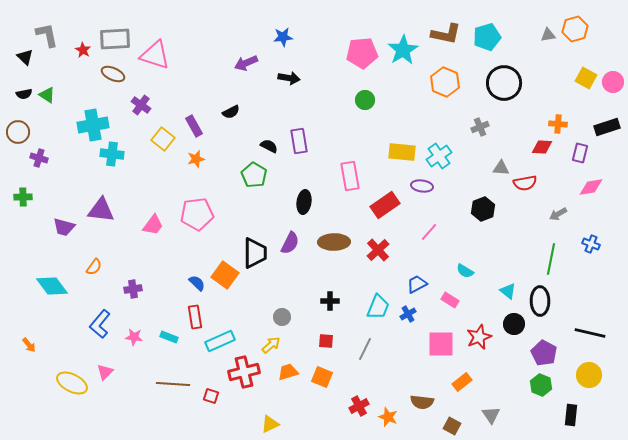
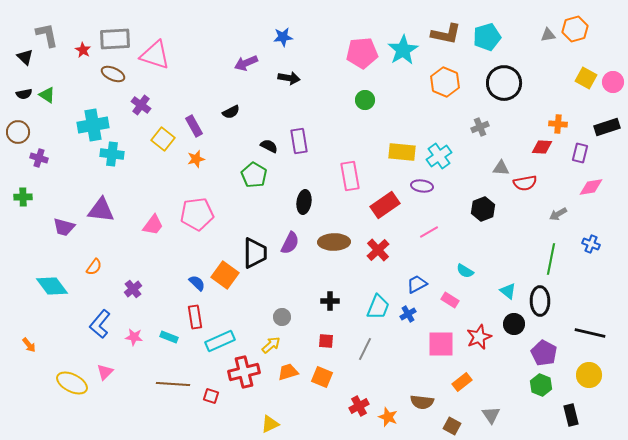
pink line at (429, 232): rotated 18 degrees clockwise
purple cross at (133, 289): rotated 30 degrees counterclockwise
black rectangle at (571, 415): rotated 20 degrees counterclockwise
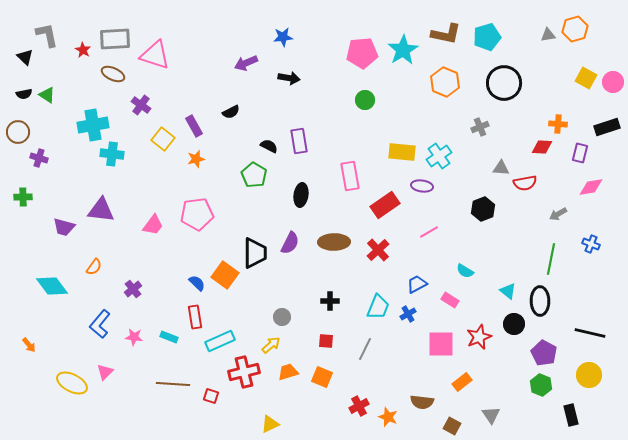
black ellipse at (304, 202): moved 3 px left, 7 px up
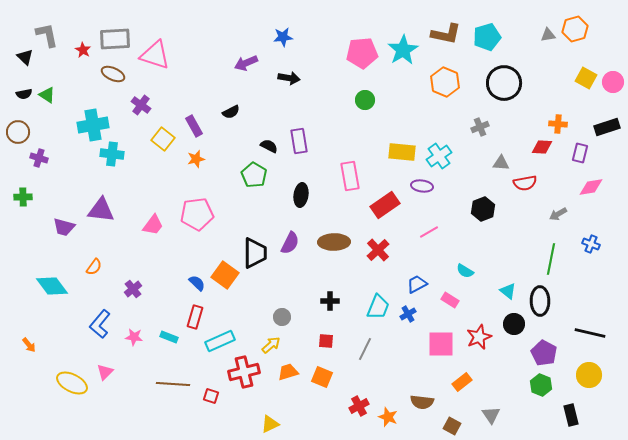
gray triangle at (501, 168): moved 5 px up
red rectangle at (195, 317): rotated 25 degrees clockwise
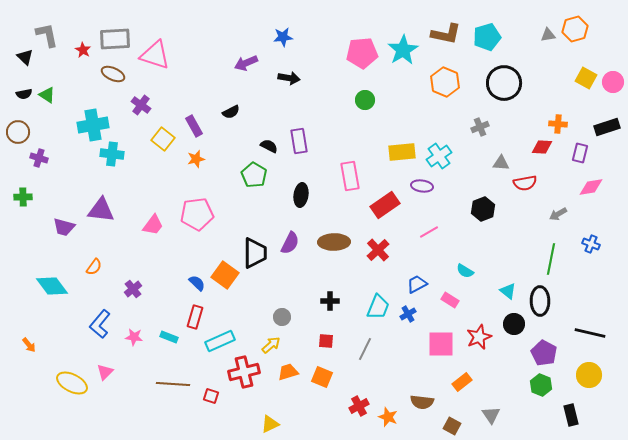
yellow rectangle at (402, 152): rotated 12 degrees counterclockwise
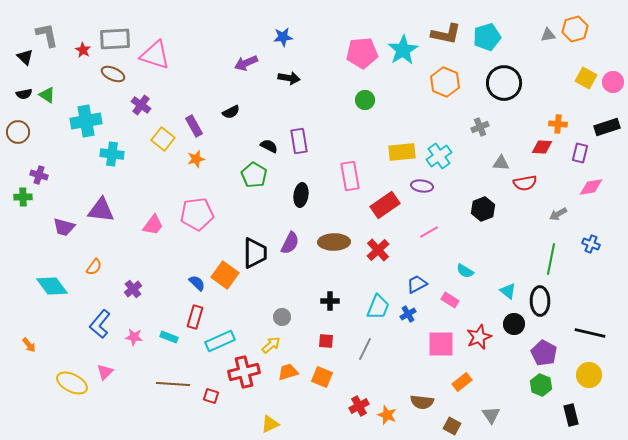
cyan cross at (93, 125): moved 7 px left, 4 px up
purple cross at (39, 158): moved 17 px down
orange star at (388, 417): moved 1 px left, 2 px up
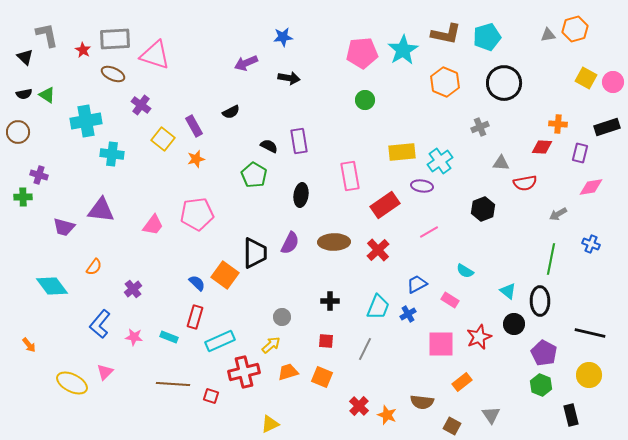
cyan cross at (439, 156): moved 1 px right, 5 px down
red cross at (359, 406): rotated 18 degrees counterclockwise
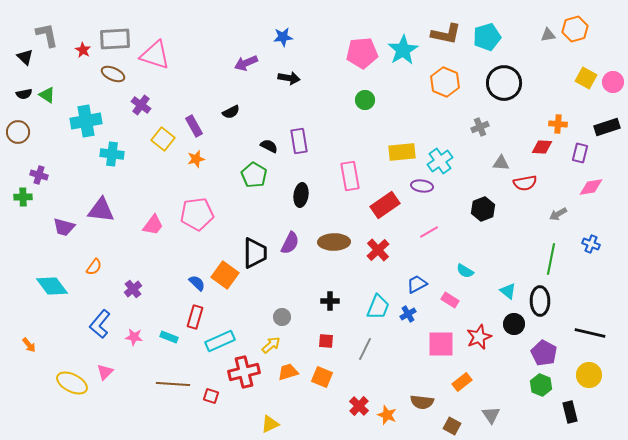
black rectangle at (571, 415): moved 1 px left, 3 px up
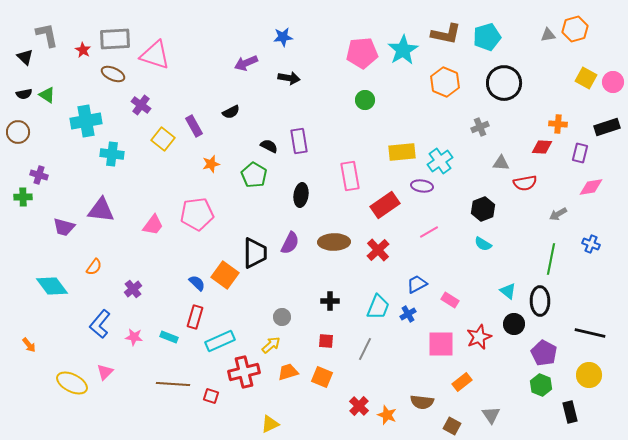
orange star at (196, 159): moved 15 px right, 5 px down
cyan semicircle at (465, 271): moved 18 px right, 27 px up
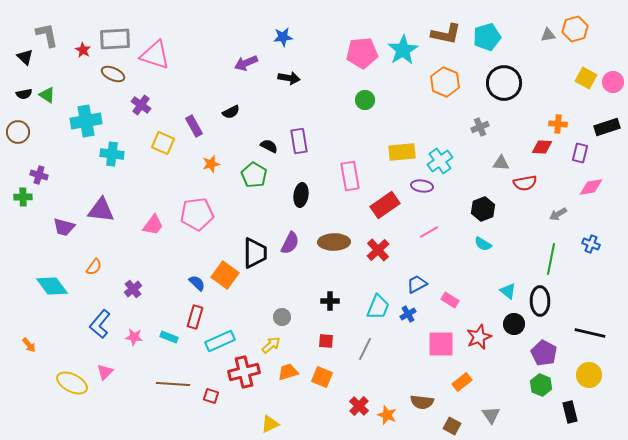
yellow square at (163, 139): moved 4 px down; rotated 15 degrees counterclockwise
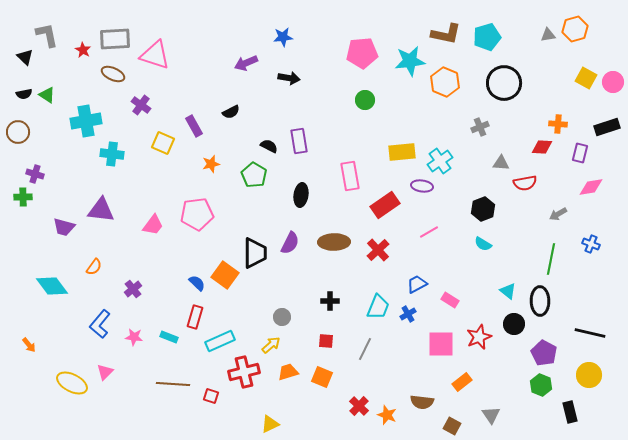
cyan star at (403, 50): moved 7 px right, 11 px down; rotated 24 degrees clockwise
purple cross at (39, 175): moved 4 px left, 1 px up
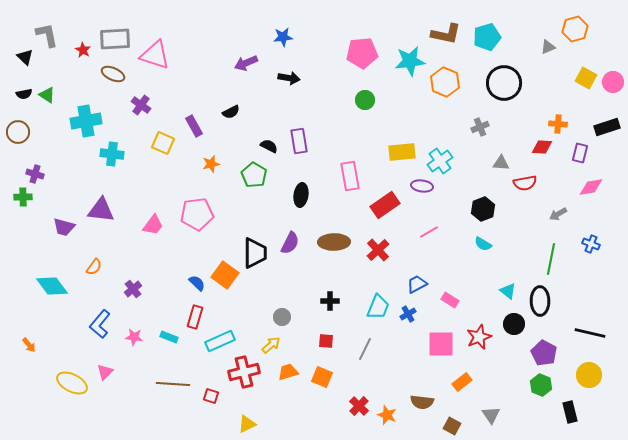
gray triangle at (548, 35): moved 12 px down; rotated 14 degrees counterclockwise
yellow triangle at (270, 424): moved 23 px left
